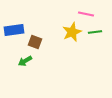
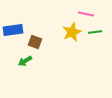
blue rectangle: moved 1 px left
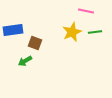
pink line: moved 3 px up
brown square: moved 1 px down
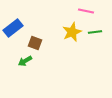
blue rectangle: moved 2 px up; rotated 30 degrees counterclockwise
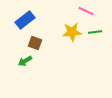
pink line: rotated 14 degrees clockwise
blue rectangle: moved 12 px right, 8 px up
yellow star: rotated 18 degrees clockwise
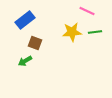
pink line: moved 1 px right
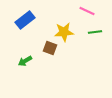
yellow star: moved 8 px left
brown square: moved 15 px right, 5 px down
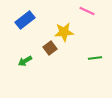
green line: moved 26 px down
brown square: rotated 32 degrees clockwise
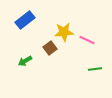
pink line: moved 29 px down
green line: moved 11 px down
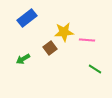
blue rectangle: moved 2 px right, 2 px up
pink line: rotated 21 degrees counterclockwise
green arrow: moved 2 px left, 2 px up
green line: rotated 40 degrees clockwise
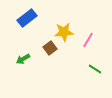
pink line: moved 1 px right; rotated 63 degrees counterclockwise
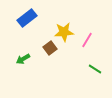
pink line: moved 1 px left
